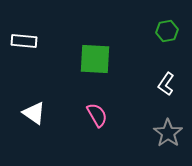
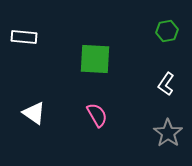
white rectangle: moved 4 px up
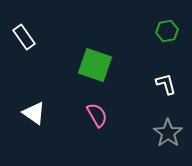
white rectangle: rotated 50 degrees clockwise
green square: moved 6 px down; rotated 16 degrees clockwise
white L-shape: rotated 130 degrees clockwise
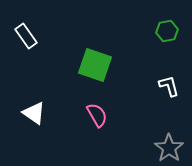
white rectangle: moved 2 px right, 1 px up
white L-shape: moved 3 px right, 2 px down
gray star: moved 1 px right, 15 px down
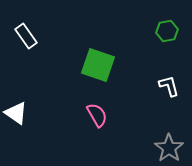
green square: moved 3 px right
white triangle: moved 18 px left
